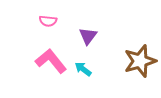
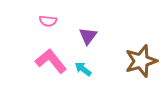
brown star: moved 1 px right
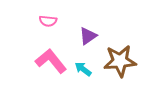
purple triangle: rotated 18 degrees clockwise
brown star: moved 21 px left; rotated 12 degrees clockwise
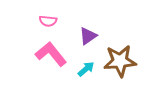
pink L-shape: moved 7 px up
cyan arrow: moved 3 px right; rotated 102 degrees clockwise
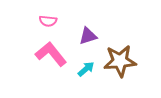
purple triangle: rotated 18 degrees clockwise
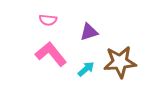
pink semicircle: moved 1 px up
purple triangle: moved 1 px right, 4 px up
brown star: moved 1 px down
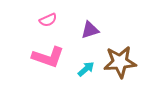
pink semicircle: rotated 30 degrees counterclockwise
purple triangle: moved 1 px right, 2 px up
pink L-shape: moved 3 px left, 3 px down; rotated 148 degrees clockwise
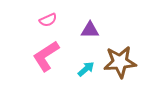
purple triangle: rotated 18 degrees clockwise
pink L-shape: moved 2 px left, 1 px up; rotated 128 degrees clockwise
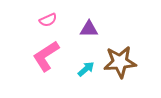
purple triangle: moved 1 px left, 1 px up
